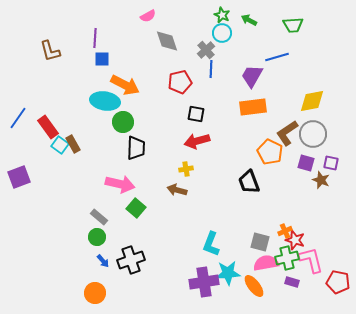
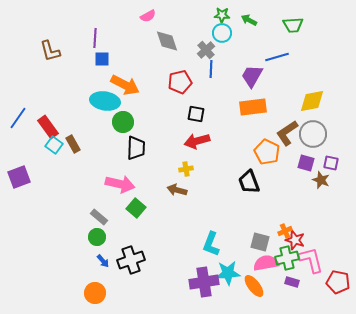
green star at (222, 15): rotated 21 degrees counterclockwise
cyan square at (60, 145): moved 6 px left
orange pentagon at (270, 152): moved 3 px left
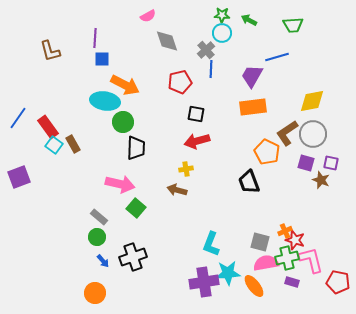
black cross at (131, 260): moved 2 px right, 3 px up
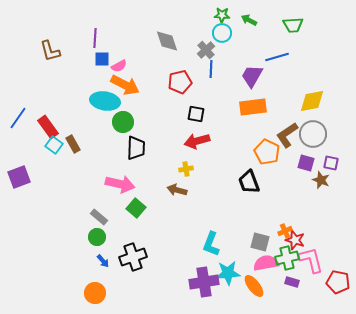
pink semicircle at (148, 16): moved 29 px left, 50 px down
brown L-shape at (287, 133): moved 2 px down
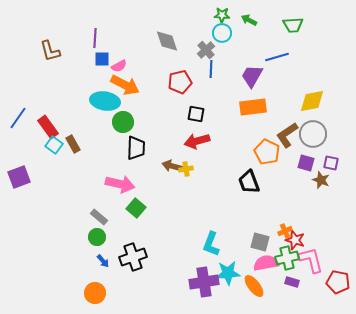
brown arrow at (177, 190): moved 5 px left, 24 px up
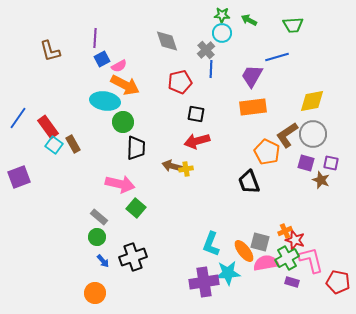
blue square at (102, 59): rotated 28 degrees counterclockwise
green cross at (287, 258): rotated 15 degrees counterclockwise
orange ellipse at (254, 286): moved 10 px left, 35 px up
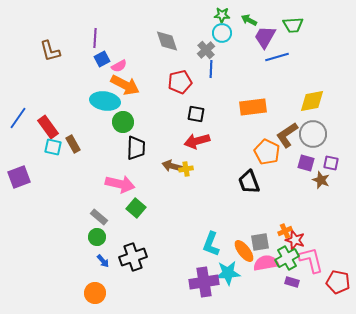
purple trapezoid at (252, 76): moved 13 px right, 39 px up
cyan square at (54, 145): moved 1 px left, 2 px down; rotated 24 degrees counterclockwise
gray square at (260, 242): rotated 24 degrees counterclockwise
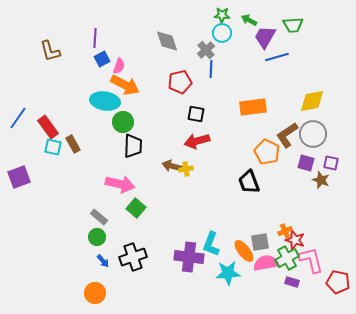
pink semicircle at (119, 66): rotated 42 degrees counterclockwise
black trapezoid at (136, 148): moved 3 px left, 2 px up
purple cross at (204, 282): moved 15 px left, 25 px up; rotated 16 degrees clockwise
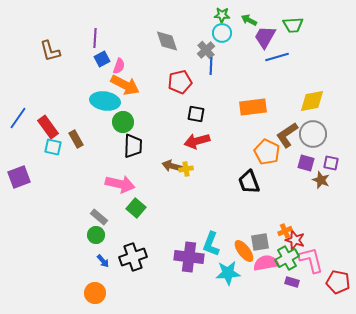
blue line at (211, 69): moved 3 px up
brown rectangle at (73, 144): moved 3 px right, 5 px up
green circle at (97, 237): moved 1 px left, 2 px up
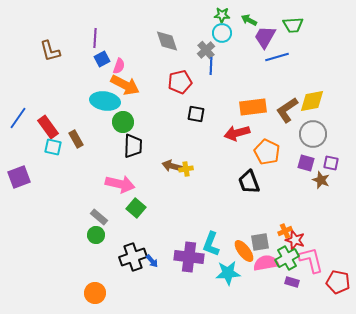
brown L-shape at (287, 135): moved 25 px up
red arrow at (197, 141): moved 40 px right, 8 px up
blue arrow at (103, 261): moved 49 px right
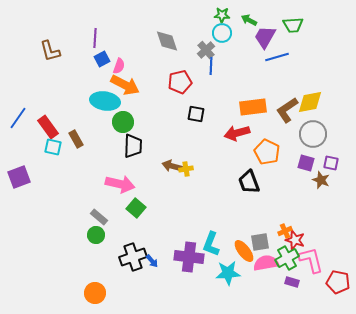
yellow diamond at (312, 101): moved 2 px left, 1 px down
